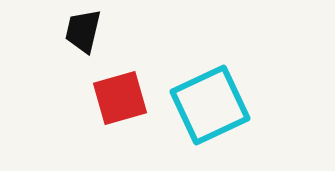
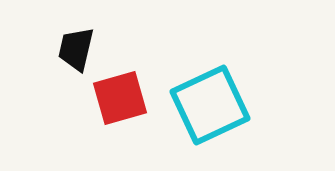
black trapezoid: moved 7 px left, 18 px down
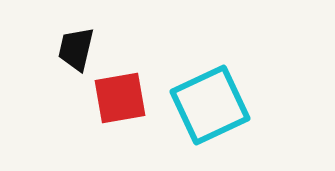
red square: rotated 6 degrees clockwise
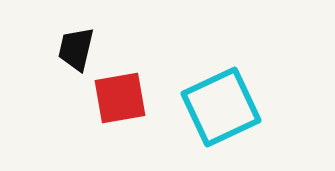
cyan square: moved 11 px right, 2 px down
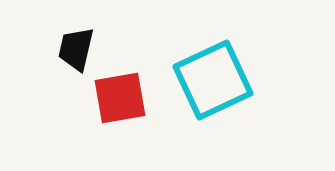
cyan square: moved 8 px left, 27 px up
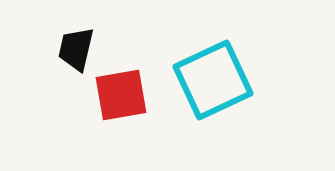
red square: moved 1 px right, 3 px up
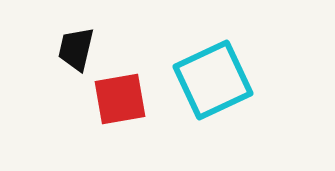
red square: moved 1 px left, 4 px down
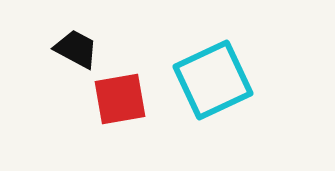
black trapezoid: rotated 105 degrees clockwise
